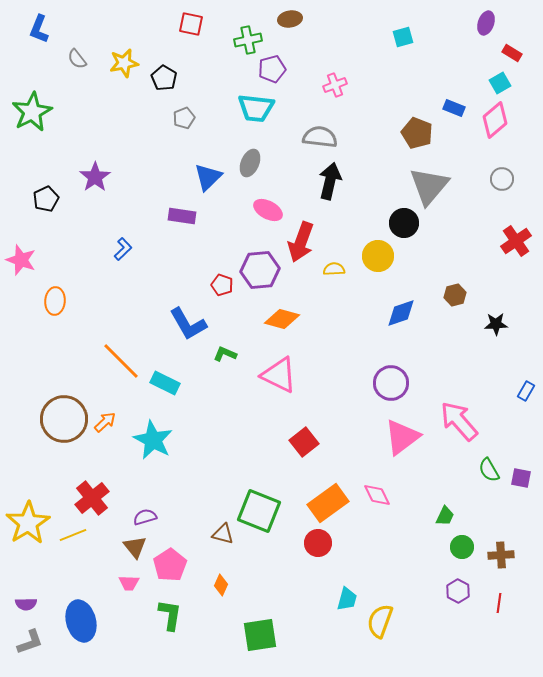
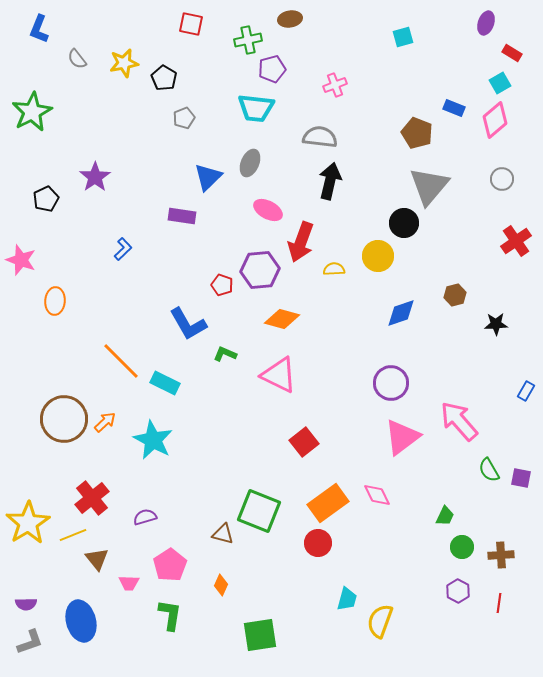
brown triangle at (135, 547): moved 38 px left, 12 px down
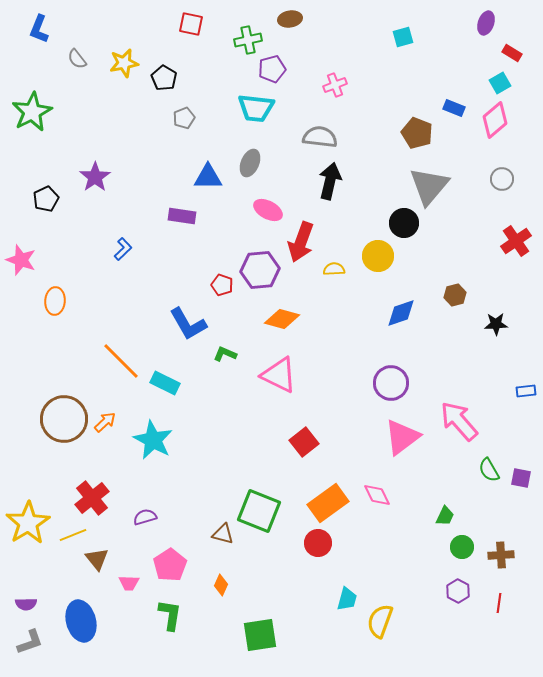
blue triangle at (208, 177): rotated 44 degrees clockwise
blue rectangle at (526, 391): rotated 54 degrees clockwise
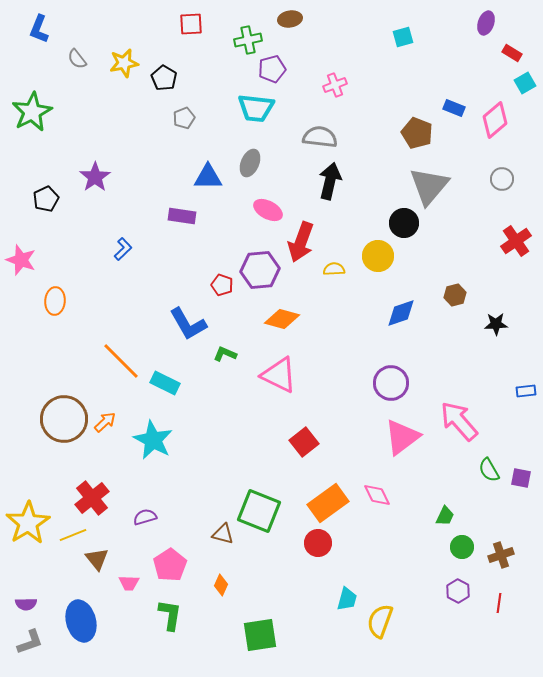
red square at (191, 24): rotated 15 degrees counterclockwise
cyan square at (500, 83): moved 25 px right
brown cross at (501, 555): rotated 15 degrees counterclockwise
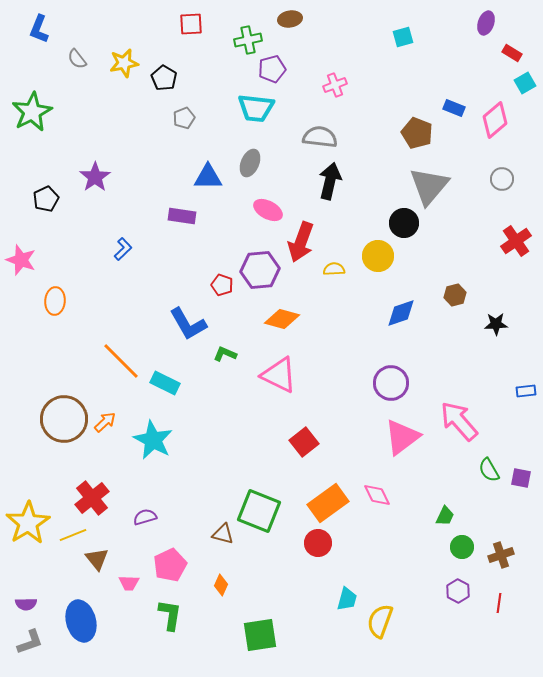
pink pentagon at (170, 565): rotated 8 degrees clockwise
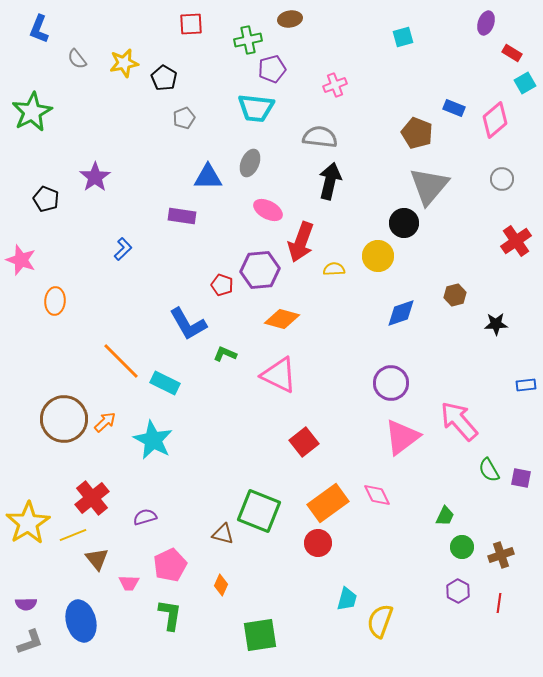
black pentagon at (46, 199): rotated 25 degrees counterclockwise
blue rectangle at (526, 391): moved 6 px up
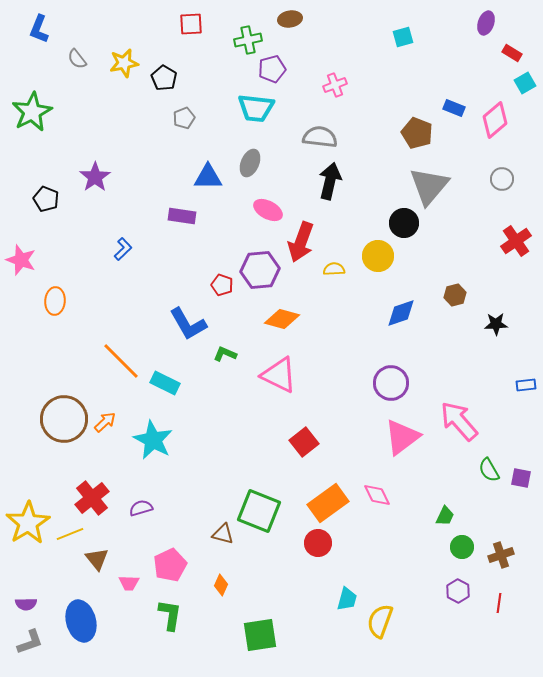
purple semicircle at (145, 517): moved 4 px left, 9 px up
yellow line at (73, 535): moved 3 px left, 1 px up
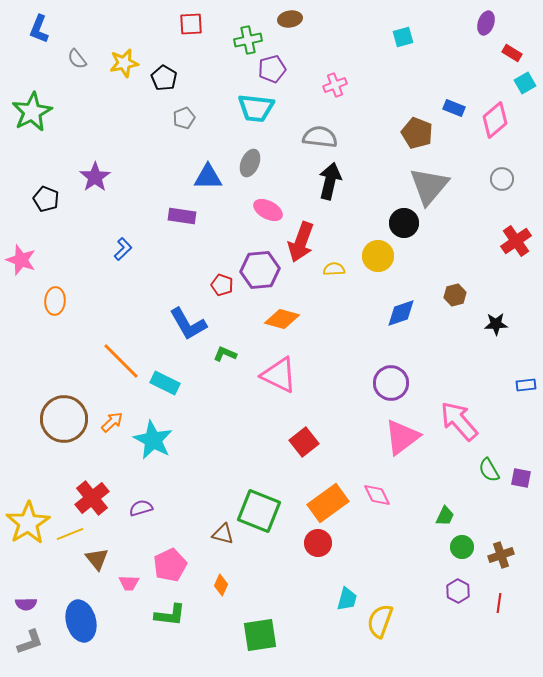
orange arrow at (105, 422): moved 7 px right
green L-shape at (170, 615): rotated 88 degrees clockwise
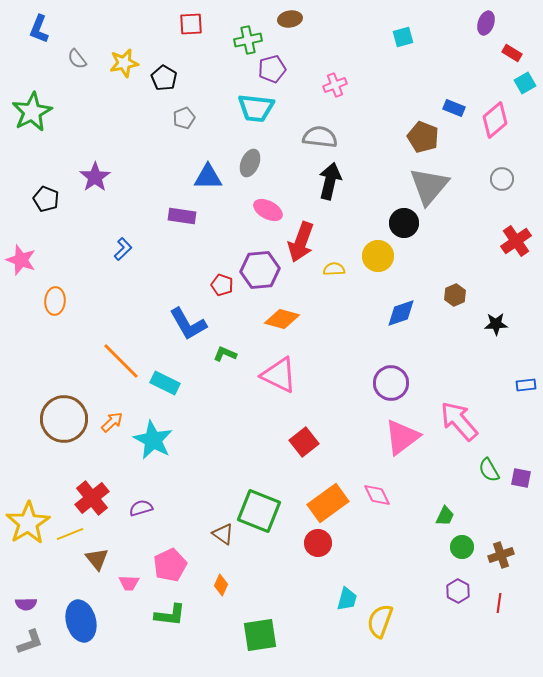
brown pentagon at (417, 133): moved 6 px right, 4 px down
brown hexagon at (455, 295): rotated 10 degrees counterclockwise
brown triangle at (223, 534): rotated 20 degrees clockwise
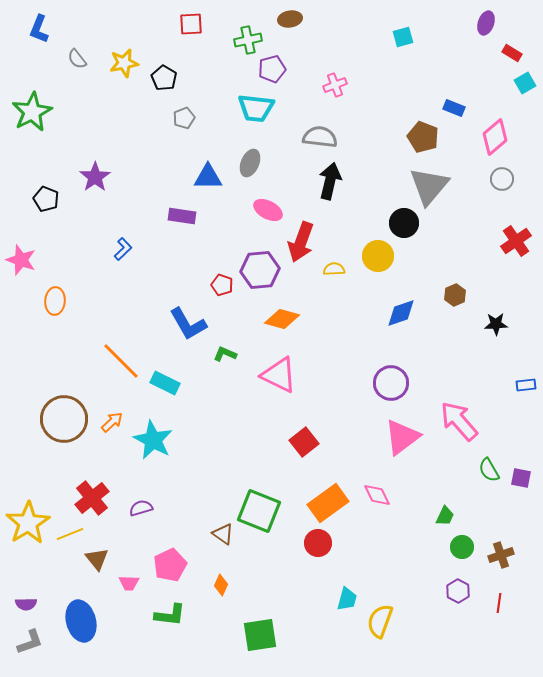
pink diamond at (495, 120): moved 17 px down
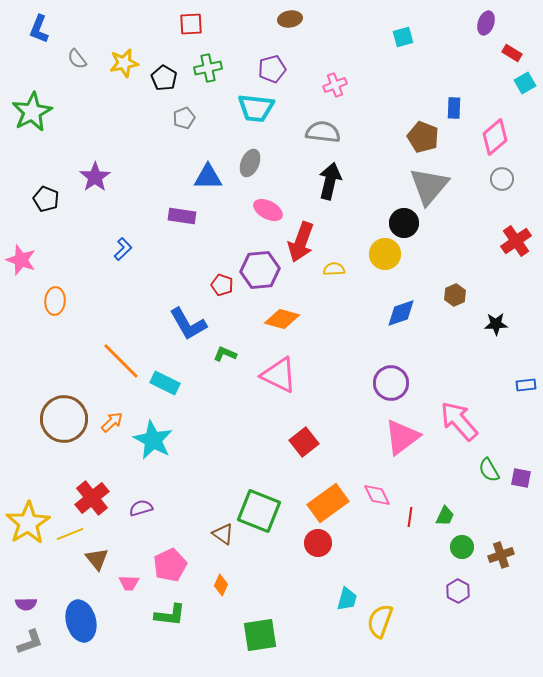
green cross at (248, 40): moved 40 px left, 28 px down
blue rectangle at (454, 108): rotated 70 degrees clockwise
gray semicircle at (320, 137): moved 3 px right, 5 px up
yellow circle at (378, 256): moved 7 px right, 2 px up
red line at (499, 603): moved 89 px left, 86 px up
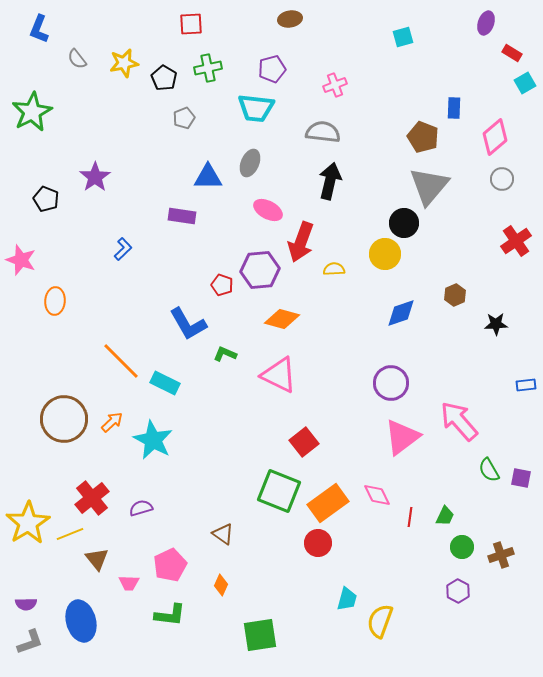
green square at (259, 511): moved 20 px right, 20 px up
